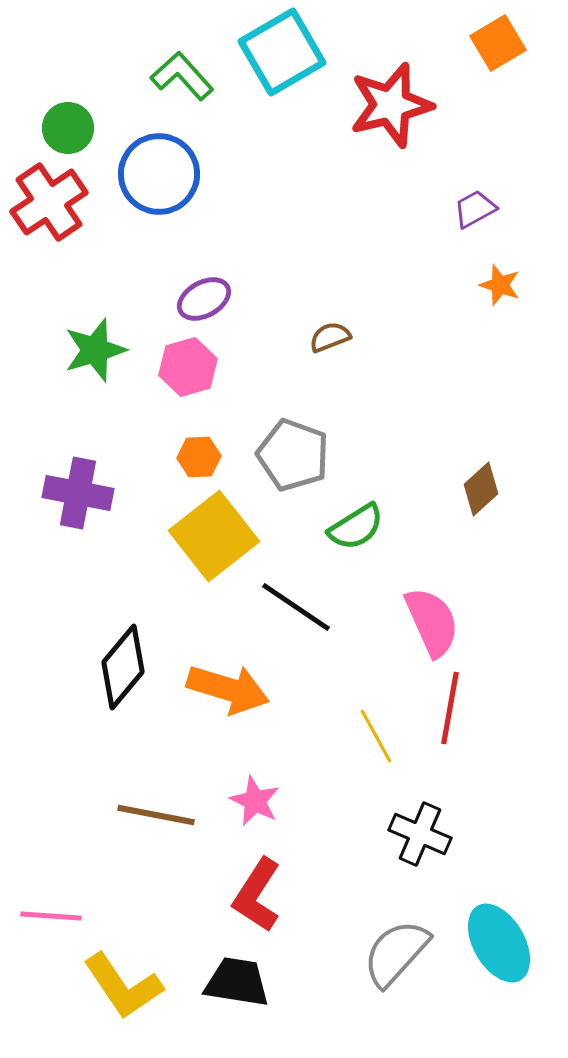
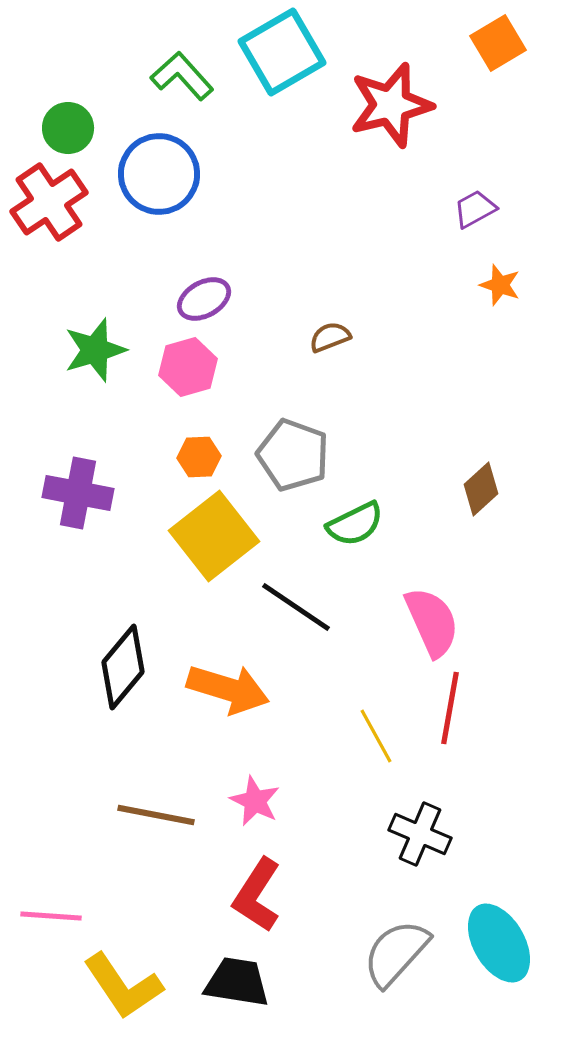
green semicircle: moved 1 px left, 3 px up; rotated 6 degrees clockwise
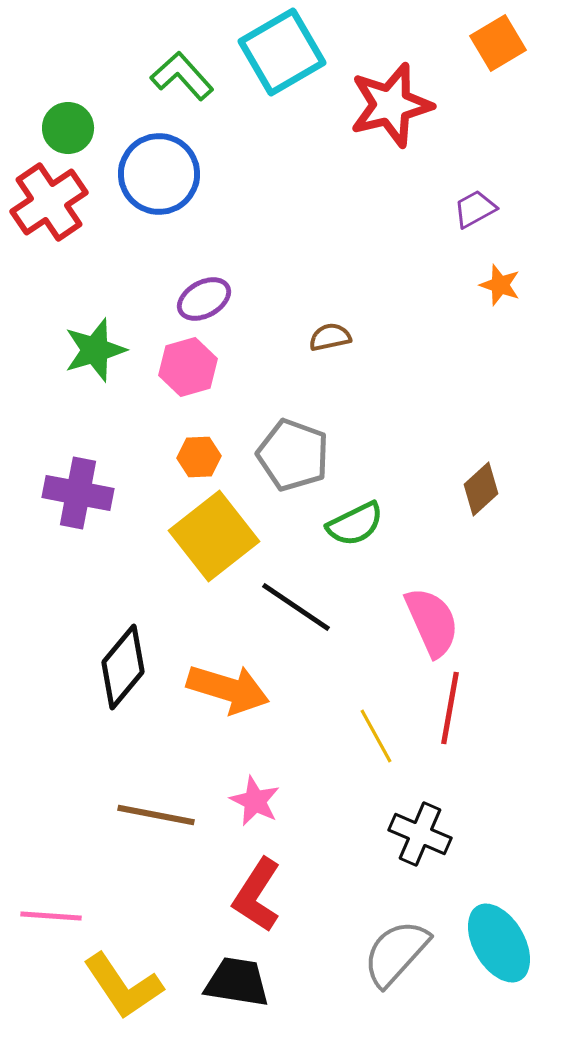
brown semicircle: rotated 9 degrees clockwise
